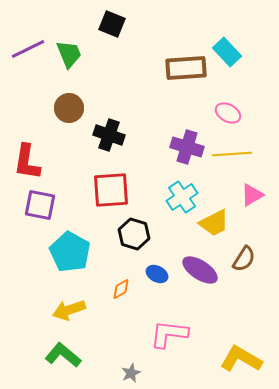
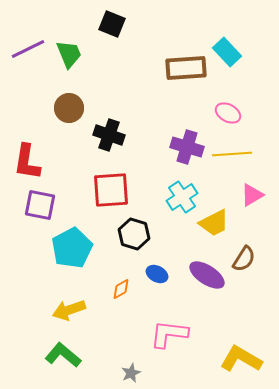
cyan pentagon: moved 2 px right, 4 px up; rotated 15 degrees clockwise
purple ellipse: moved 7 px right, 5 px down
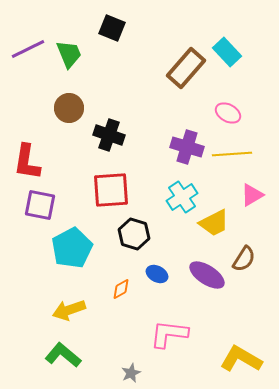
black square: moved 4 px down
brown rectangle: rotated 45 degrees counterclockwise
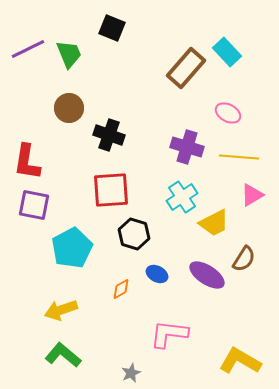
yellow line: moved 7 px right, 3 px down; rotated 9 degrees clockwise
purple square: moved 6 px left
yellow arrow: moved 8 px left
yellow L-shape: moved 1 px left, 2 px down
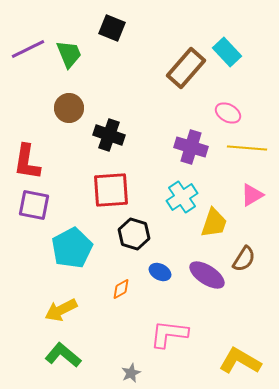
purple cross: moved 4 px right
yellow line: moved 8 px right, 9 px up
yellow trapezoid: rotated 44 degrees counterclockwise
blue ellipse: moved 3 px right, 2 px up
yellow arrow: rotated 8 degrees counterclockwise
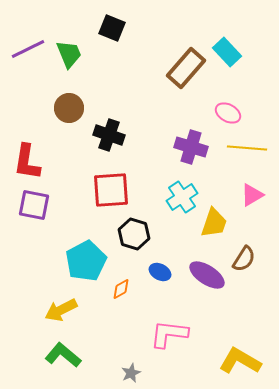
cyan pentagon: moved 14 px right, 13 px down
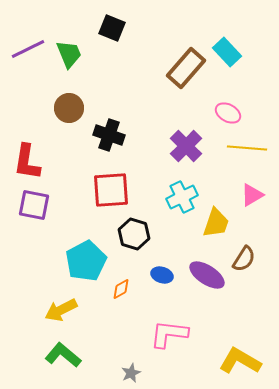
purple cross: moved 5 px left, 1 px up; rotated 28 degrees clockwise
cyan cross: rotated 8 degrees clockwise
yellow trapezoid: moved 2 px right
blue ellipse: moved 2 px right, 3 px down; rotated 10 degrees counterclockwise
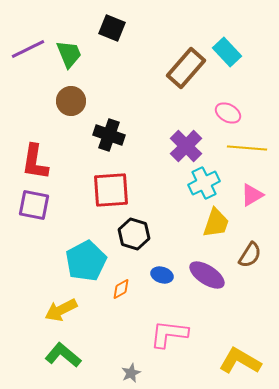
brown circle: moved 2 px right, 7 px up
red L-shape: moved 8 px right
cyan cross: moved 22 px right, 14 px up
brown semicircle: moved 6 px right, 4 px up
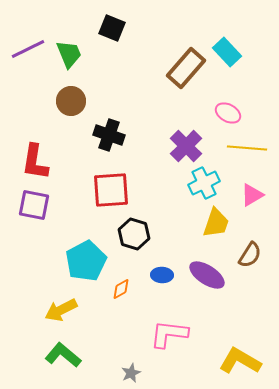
blue ellipse: rotated 15 degrees counterclockwise
